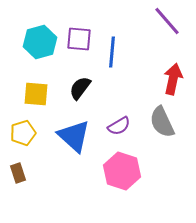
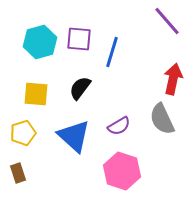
blue line: rotated 12 degrees clockwise
gray semicircle: moved 3 px up
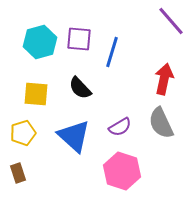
purple line: moved 4 px right
red arrow: moved 9 px left
black semicircle: rotated 80 degrees counterclockwise
gray semicircle: moved 1 px left, 4 px down
purple semicircle: moved 1 px right, 1 px down
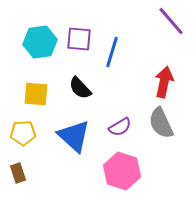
cyan hexagon: rotated 8 degrees clockwise
red arrow: moved 3 px down
yellow pentagon: rotated 15 degrees clockwise
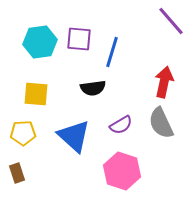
black semicircle: moved 13 px right; rotated 55 degrees counterclockwise
purple semicircle: moved 1 px right, 2 px up
brown rectangle: moved 1 px left
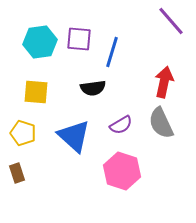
yellow square: moved 2 px up
yellow pentagon: rotated 20 degrees clockwise
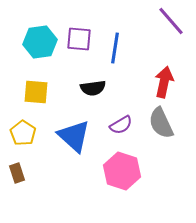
blue line: moved 3 px right, 4 px up; rotated 8 degrees counterclockwise
yellow pentagon: rotated 15 degrees clockwise
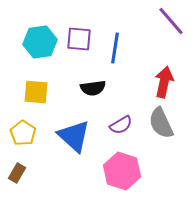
brown rectangle: rotated 48 degrees clockwise
